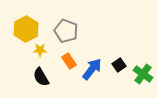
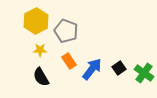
yellow hexagon: moved 10 px right, 8 px up
black square: moved 3 px down
green cross: moved 1 px right, 1 px up
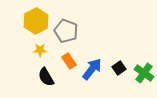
black semicircle: moved 5 px right
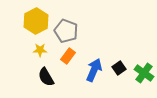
orange rectangle: moved 1 px left, 5 px up; rotated 70 degrees clockwise
blue arrow: moved 2 px right, 1 px down; rotated 15 degrees counterclockwise
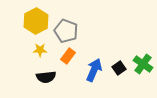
green cross: moved 1 px left, 9 px up
black semicircle: rotated 66 degrees counterclockwise
